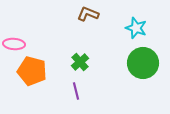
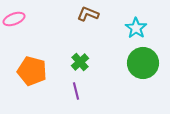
cyan star: rotated 15 degrees clockwise
pink ellipse: moved 25 px up; rotated 25 degrees counterclockwise
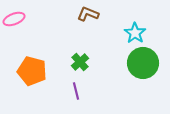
cyan star: moved 1 px left, 5 px down
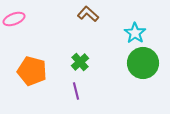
brown L-shape: rotated 20 degrees clockwise
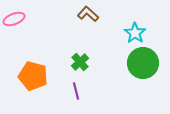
orange pentagon: moved 1 px right, 5 px down
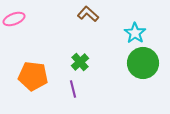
orange pentagon: rotated 8 degrees counterclockwise
purple line: moved 3 px left, 2 px up
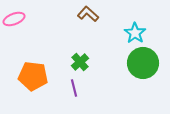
purple line: moved 1 px right, 1 px up
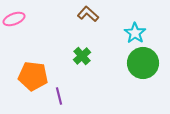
green cross: moved 2 px right, 6 px up
purple line: moved 15 px left, 8 px down
